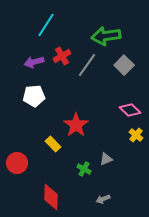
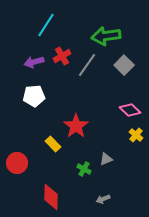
red star: moved 1 px down
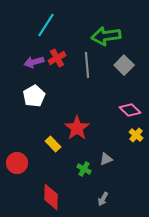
red cross: moved 5 px left, 2 px down
gray line: rotated 40 degrees counterclockwise
white pentagon: rotated 25 degrees counterclockwise
red star: moved 1 px right, 2 px down
gray arrow: rotated 40 degrees counterclockwise
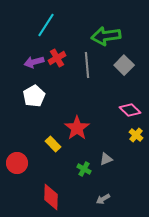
gray arrow: rotated 32 degrees clockwise
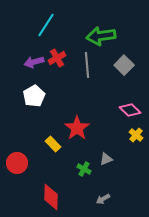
green arrow: moved 5 px left
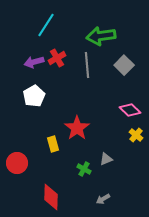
yellow rectangle: rotated 28 degrees clockwise
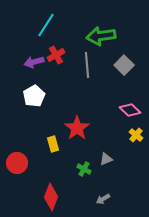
red cross: moved 1 px left, 3 px up
red diamond: rotated 20 degrees clockwise
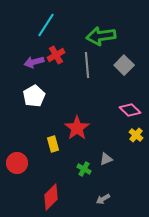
red diamond: rotated 24 degrees clockwise
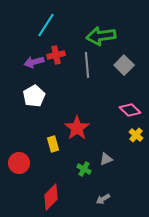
red cross: rotated 18 degrees clockwise
red circle: moved 2 px right
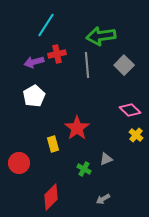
red cross: moved 1 px right, 1 px up
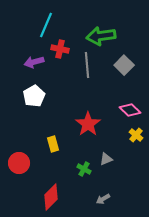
cyan line: rotated 10 degrees counterclockwise
red cross: moved 3 px right, 5 px up; rotated 24 degrees clockwise
red star: moved 11 px right, 4 px up
